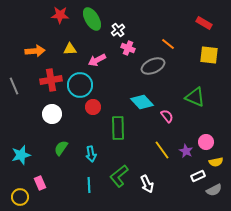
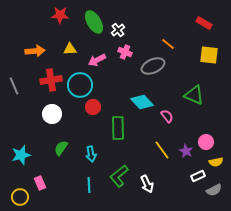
green ellipse: moved 2 px right, 3 px down
pink cross: moved 3 px left, 4 px down
green triangle: moved 1 px left, 2 px up
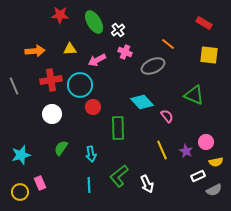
yellow line: rotated 12 degrees clockwise
yellow circle: moved 5 px up
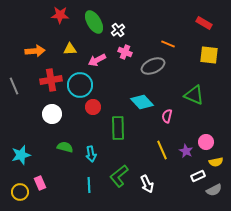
orange line: rotated 16 degrees counterclockwise
pink semicircle: rotated 128 degrees counterclockwise
green semicircle: moved 4 px right, 1 px up; rotated 70 degrees clockwise
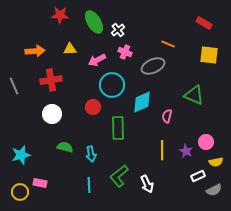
cyan circle: moved 32 px right
cyan diamond: rotated 70 degrees counterclockwise
yellow line: rotated 24 degrees clockwise
pink rectangle: rotated 56 degrees counterclockwise
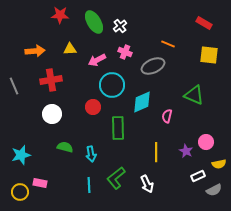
white cross: moved 2 px right, 4 px up
yellow line: moved 6 px left, 2 px down
yellow semicircle: moved 3 px right, 2 px down
green L-shape: moved 3 px left, 2 px down
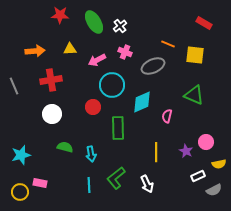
yellow square: moved 14 px left
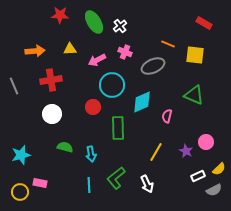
yellow line: rotated 30 degrees clockwise
yellow semicircle: moved 5 px down; rotated 32 degrees counterclockwise
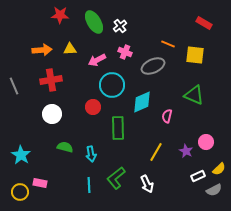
orange arrow: moved 7 px right, 1 px up
cyan star: rotated 24 degrees counterclockwise
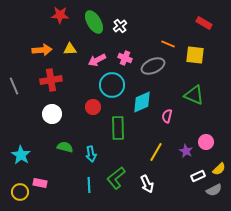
pink cross: moved 6 px down
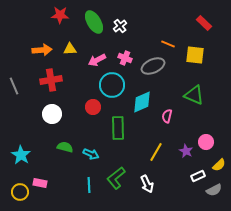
red rectangle: rotated 14 degrees clockwise
cyan arrow: rotated 56 degrees counterclockwise
yellow semicircle: moved 4 px up
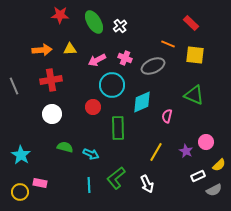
red rectangle: moved 13 px left
